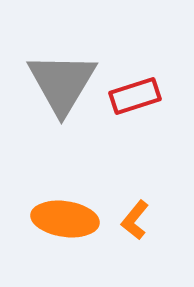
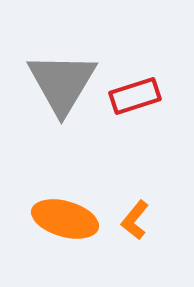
orange ellipse: rotated 8 degrees clockwise
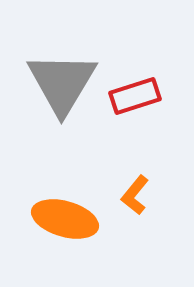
orange L-shape: moved 25 px up
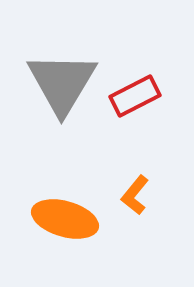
red rectangle: rotated 9 degrees counterclockwise
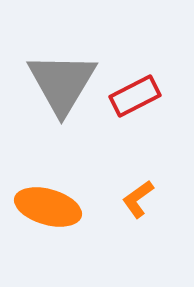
orange L-shape: moved 3 px right, 4 px down; rotated 15 degrees clockwise
orange ellipse: moved 17 px left, 12 px up
